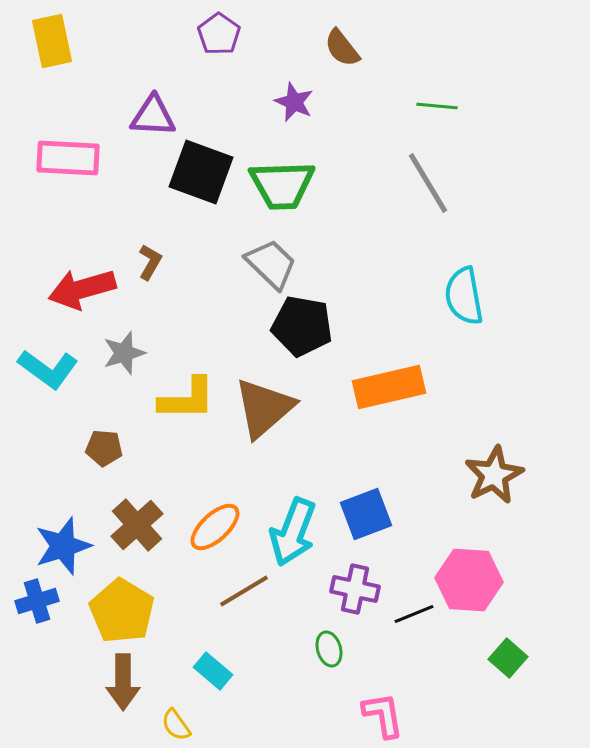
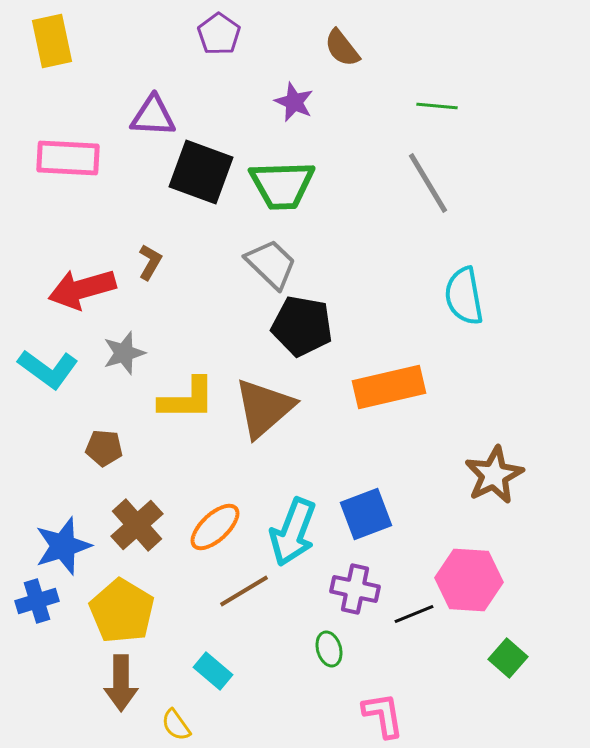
brown arrow: moved 2 px left, 1 px down
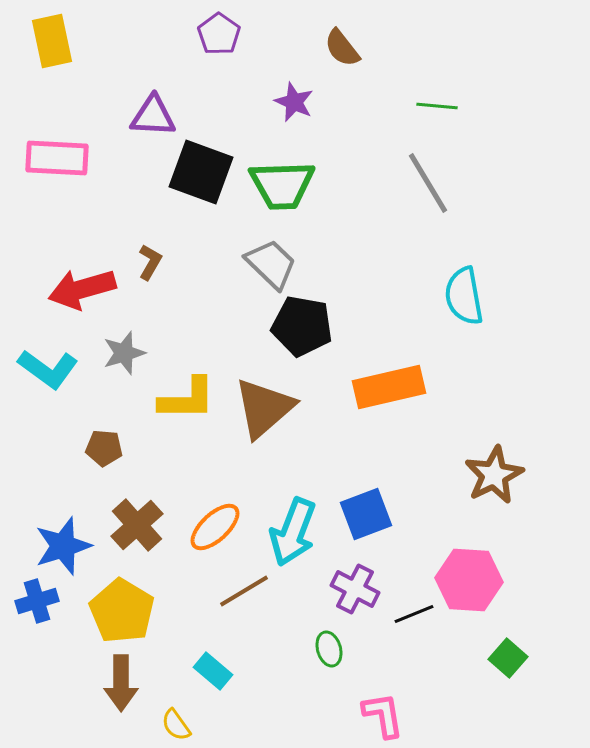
pink rectangle: moved 11 px left
purple cross: rotated 15 degrees clockwise
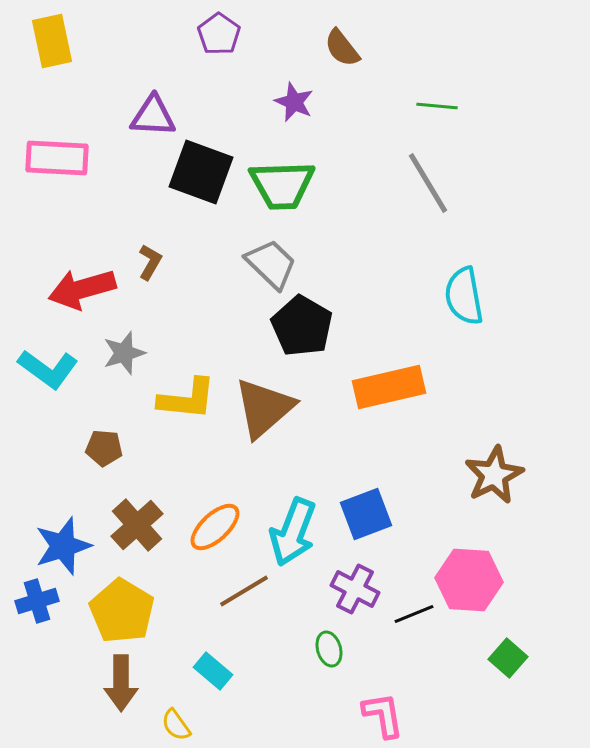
black pentagon: rotated 20 degrees clockwise
yellow L-shape: rotated 6 degrees clockwise
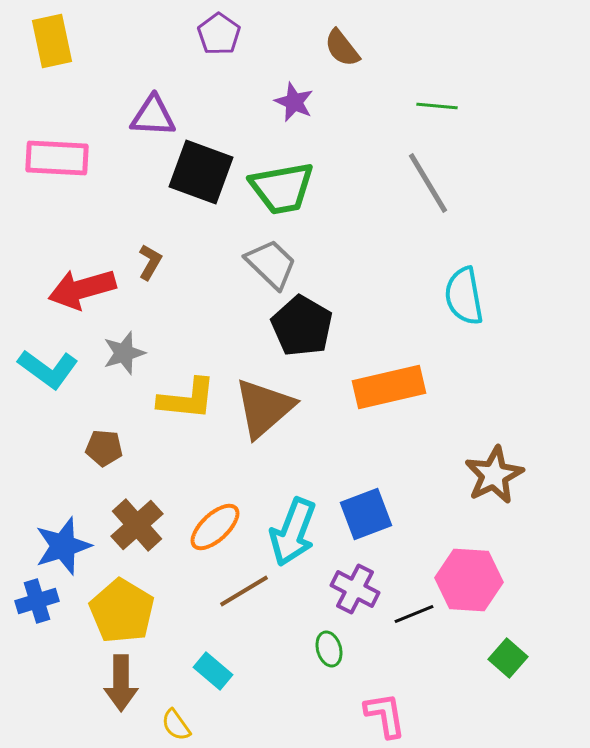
green trapezoid: moved 3 px down; rotated 8 degrees counterclockwise
pink L-shape: moved 2 px right
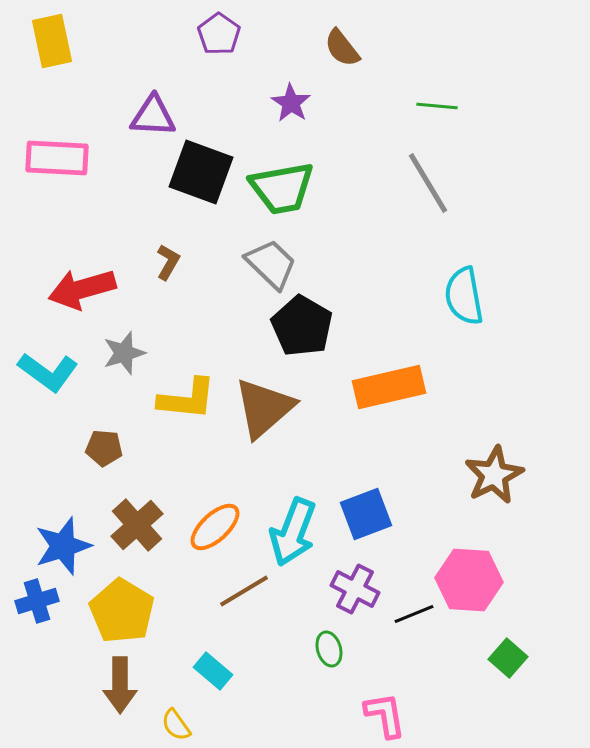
purple star: moved 3 px left, 1 px down; rotated 9 degrees clockwise
brown L-shape: moved 18 px right
cyan L-shape: moved 3 px down
brown arrow: moved 1 px left, 2 px down
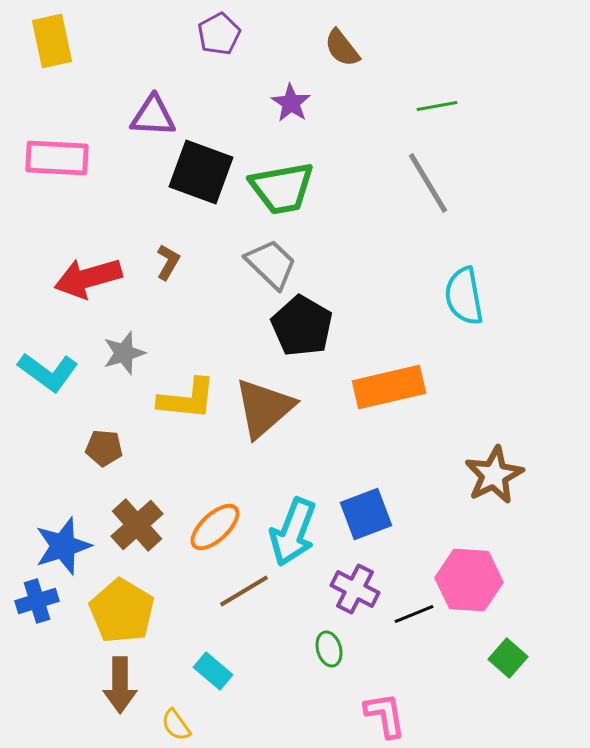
purple pentagon: rotated 9 degrees clockwise
green line: rotated 15 degrees counterclockwise
red arrow: moved 6 px right, 11 px up
